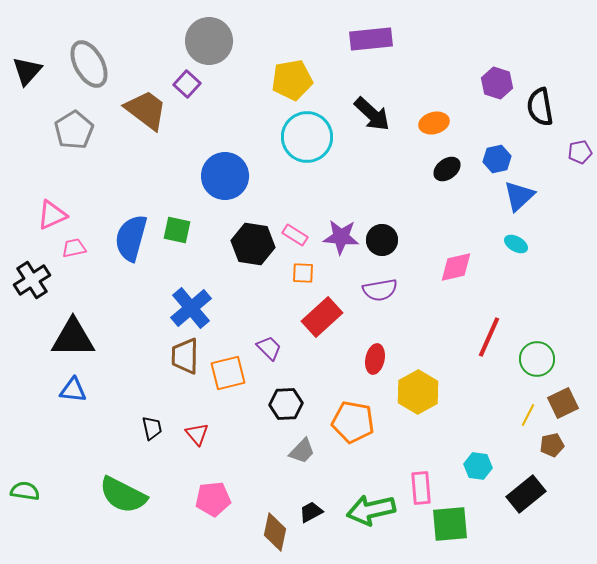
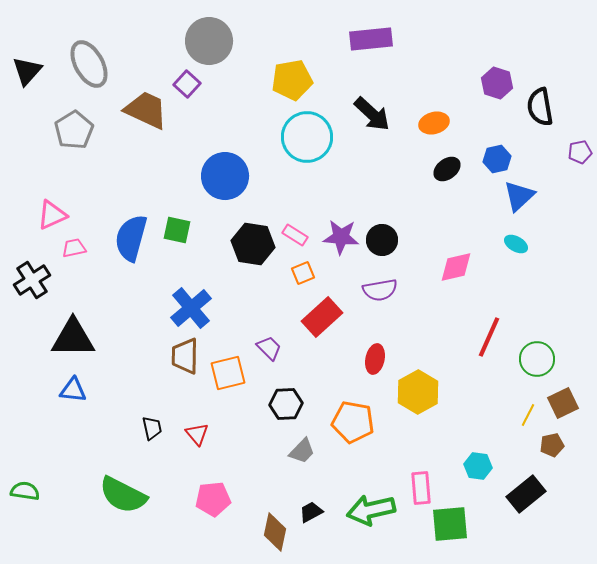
brown trapezoid at (146, 110): rotated 12 degrees counterclockwise
orange square at (303, 273): rotated 25 degrees counterclockwise
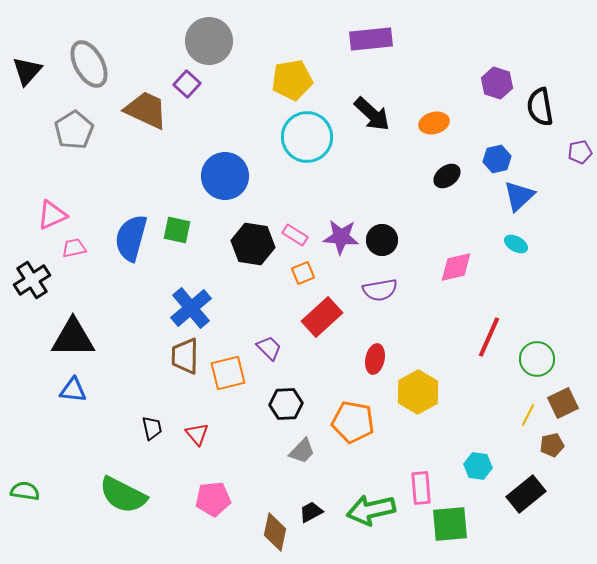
black ellipse at (447, 169): moved 7 px down
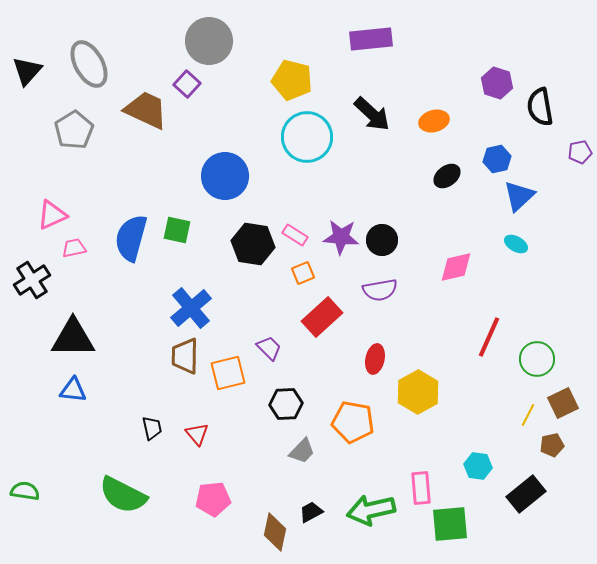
yellow pentagon at (292, 80): rotated 24 degrees clockwise
orange ellipse at (434, 123): moved 2 px up
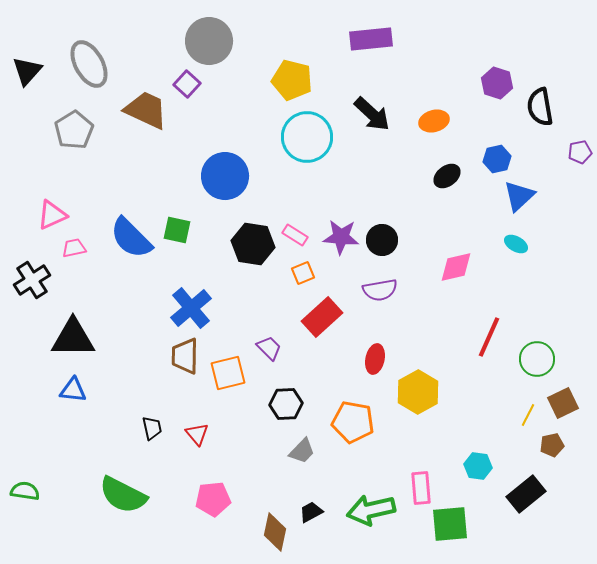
blue semicircle at (131, 238): rotated 60 degrees counterclockwise
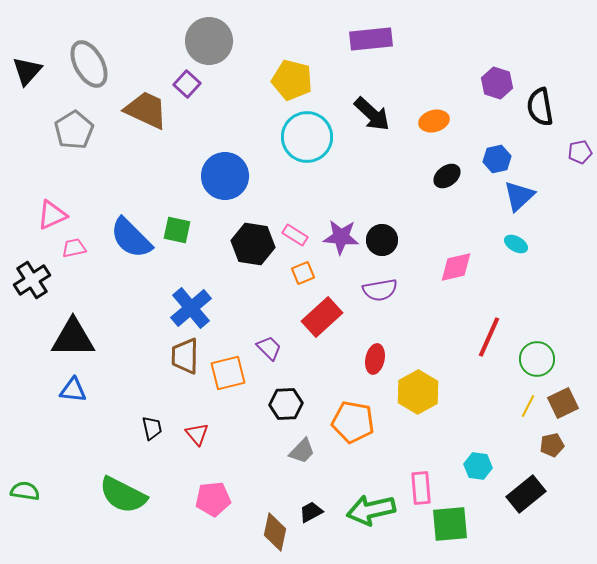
yellow line at (528, 415): moved 9 px up
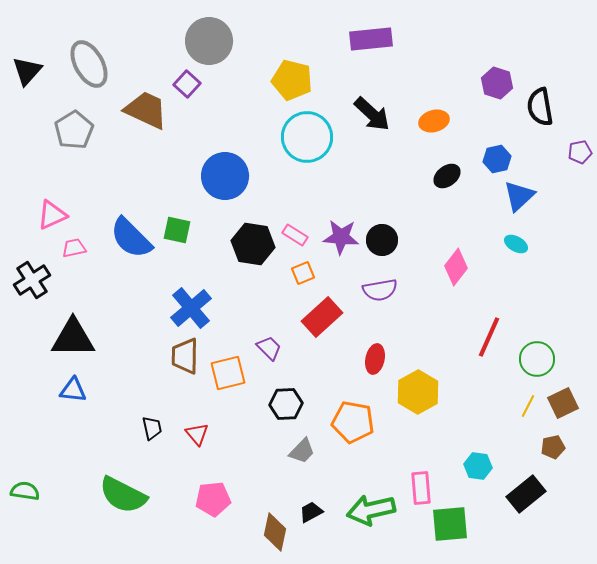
pink diamond at (456, 267): rotated 39 degrees counterclockwise
brown pentagon at (552, 445): moved 1 px right, 2 px down
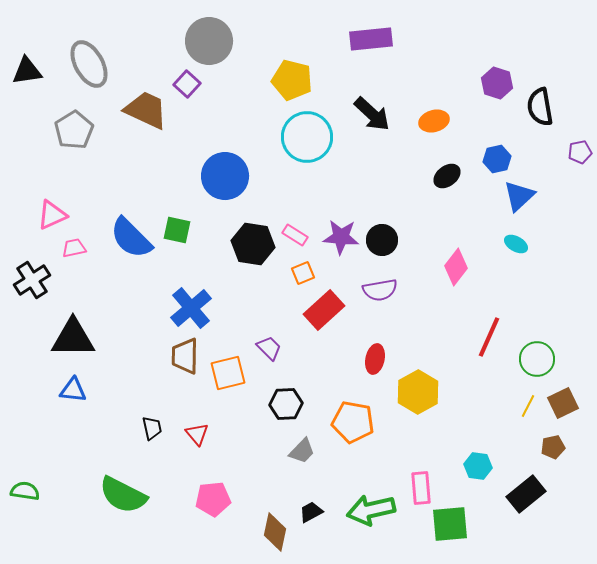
black triangle at (27, 71): rotated 40 degrees clockwise
red rectangle at (322, 317): moved 2 px right, 7 px up
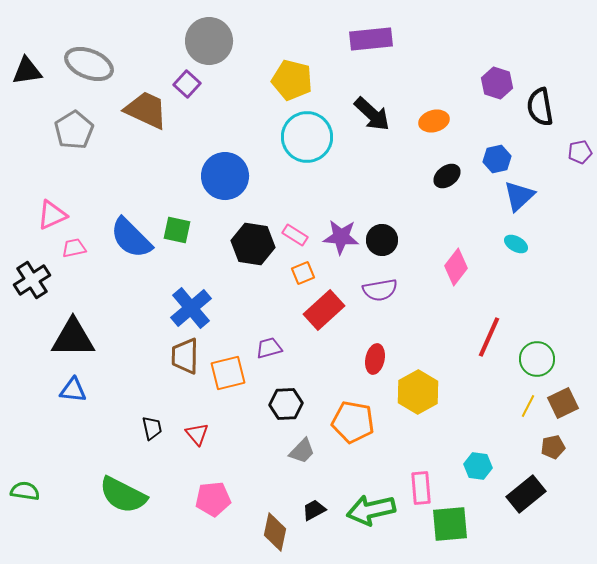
gray ellipse at (89, 64): rotated 39 degrees counterclockwise
purple trapezoid at (269, 348): rotated 60 degrees counterclockwise
black trapezoid at (311, 512): moved 3 px right, 2 px up
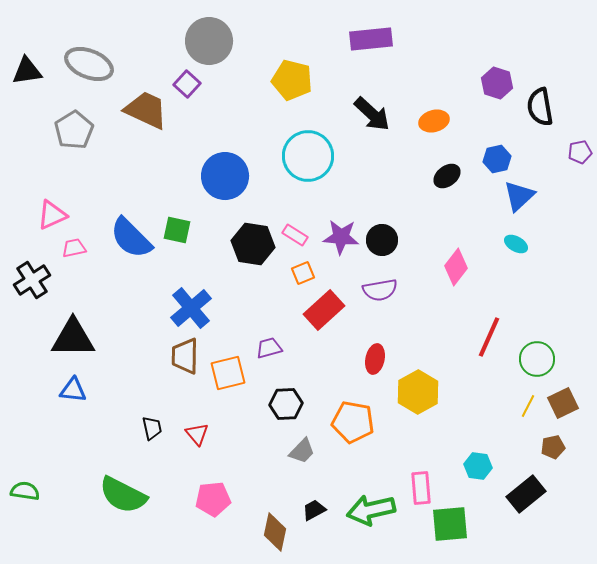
cyan circle at (307, 137): moved 1 px right, 19 px down
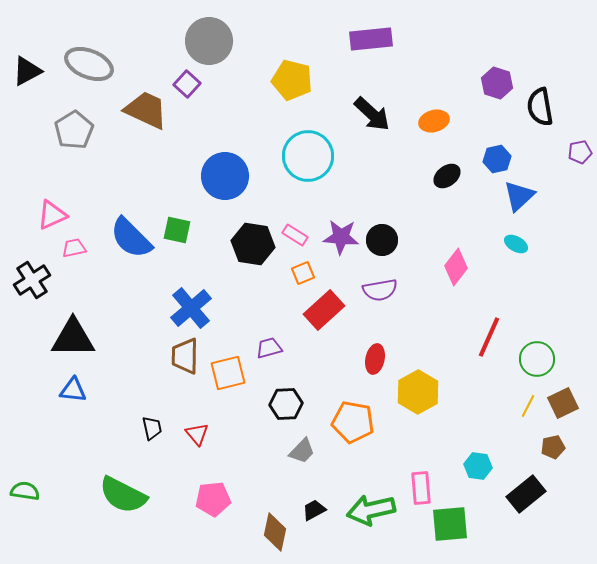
black triangle at (27, 71): rotated 20 degrees counterclockwise
